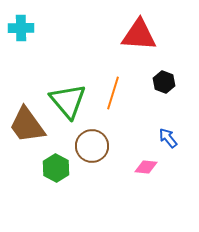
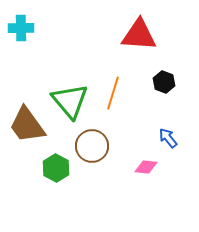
green triangle: moved 2 px right
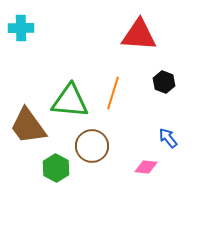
green triangle: rotated 45 degrees counterclockwise
brown trapezoid: moved 1 px right, 1 px down
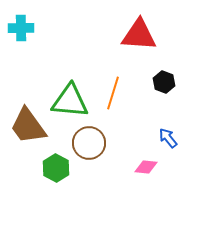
brown circle: moved 3 px left, 3 px up
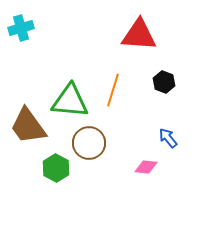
cyan cross: rotated 15 degrees counterclockwise
orange line: moved 3 px up
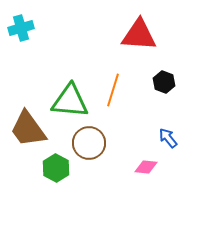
brown trapezoid: moved 3 px down
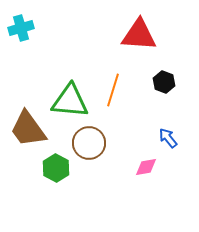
pink diamond: rotated 15 degrees counterclockwise
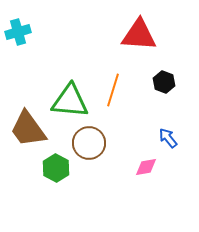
cyan cross: moved 3 px left, 4 px down
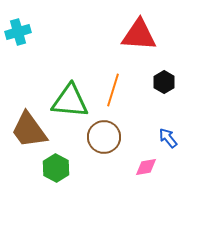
black hexagon: rotated 10 degrees clockwise
brown trapezoid: moved 1 px right, 1 px down
brown circle: moved 15 px right, 6 px up
